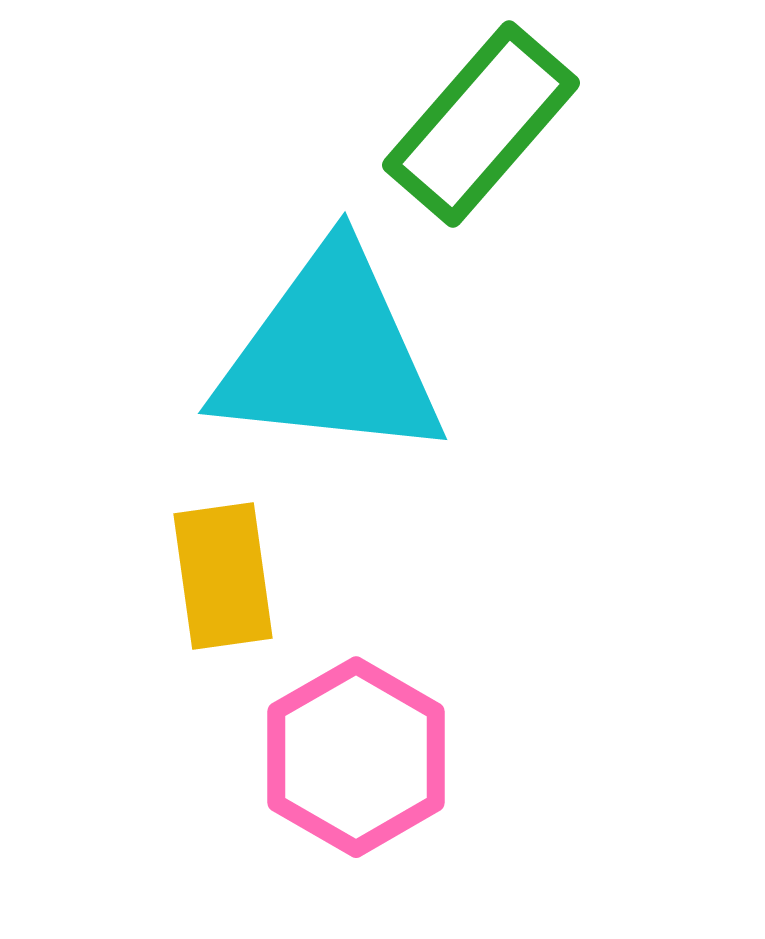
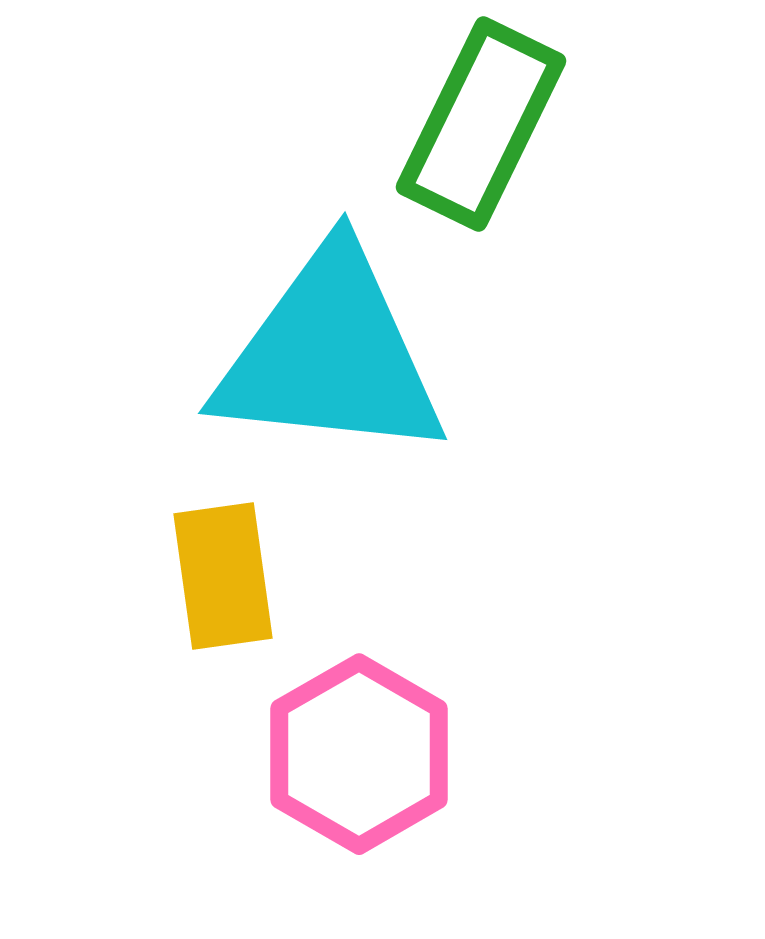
green rectangle: rotated 15 degrees counterclockwise
pink hexagon: moved 3 px right, 3 px up
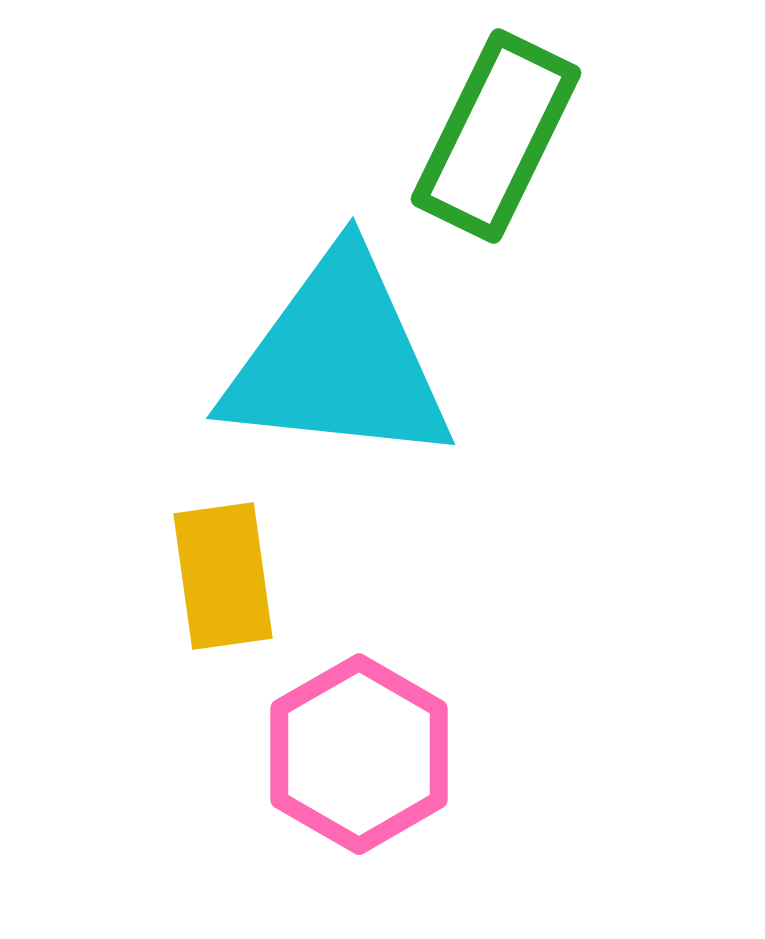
green rectangle: moved 15 px right, 12 px down
cyan triangle: moved 8 px right, 5 px down
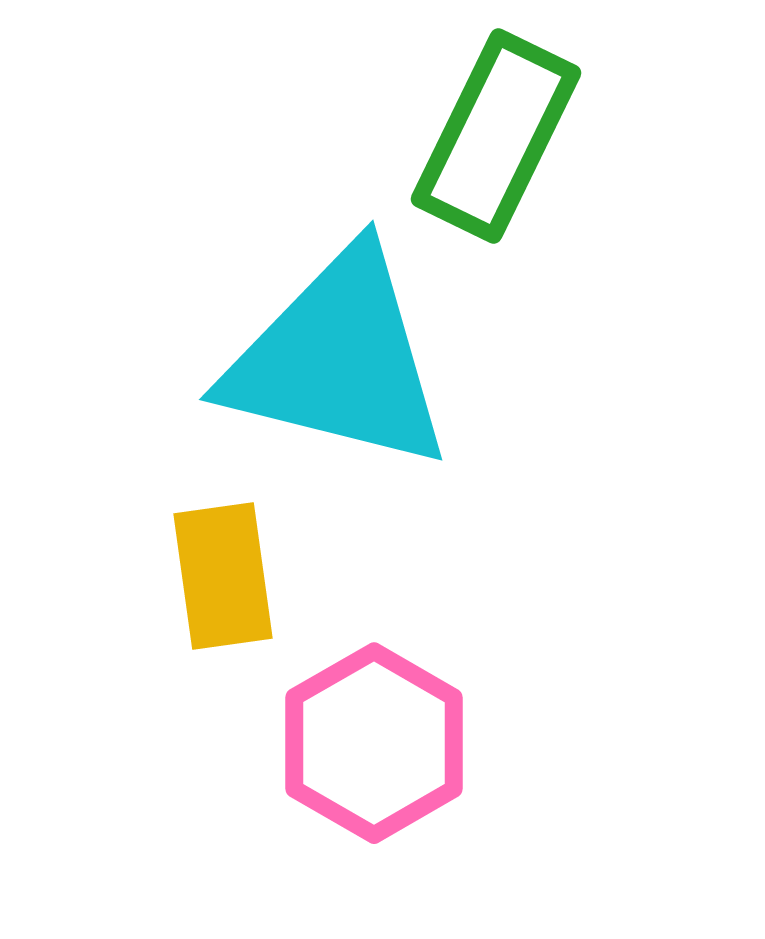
cyan triangle: rotated 8 degrees clockwise
pink hexagon: moved 15 px right, 11 px up
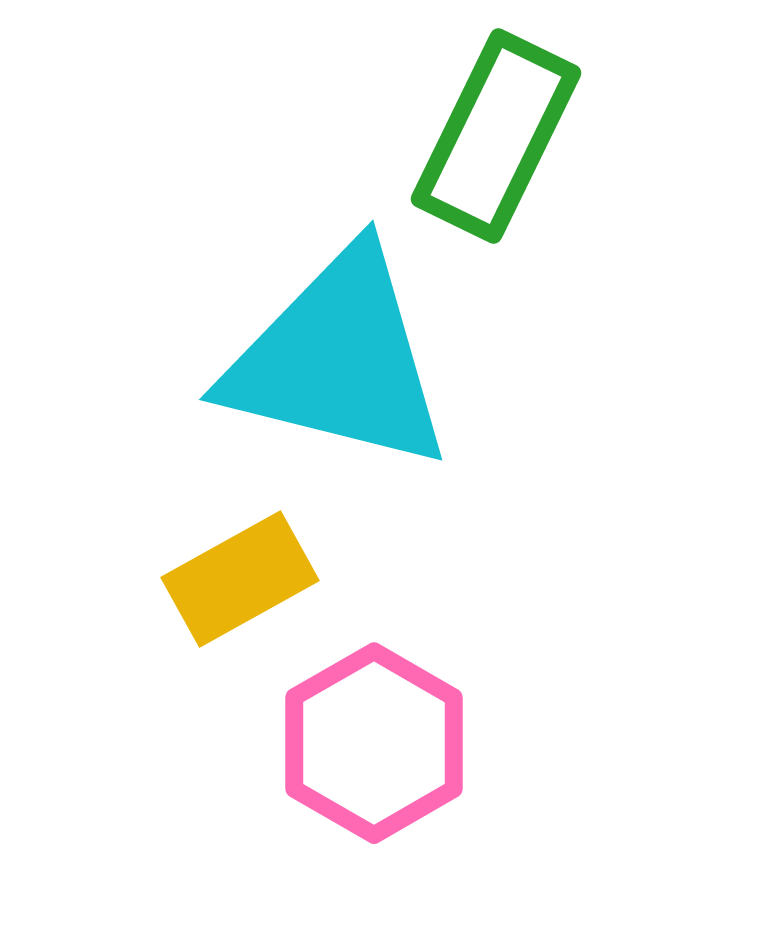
yellow rectangle: moved 17 px right, 3 px down; rotated 69 degrees clockwise
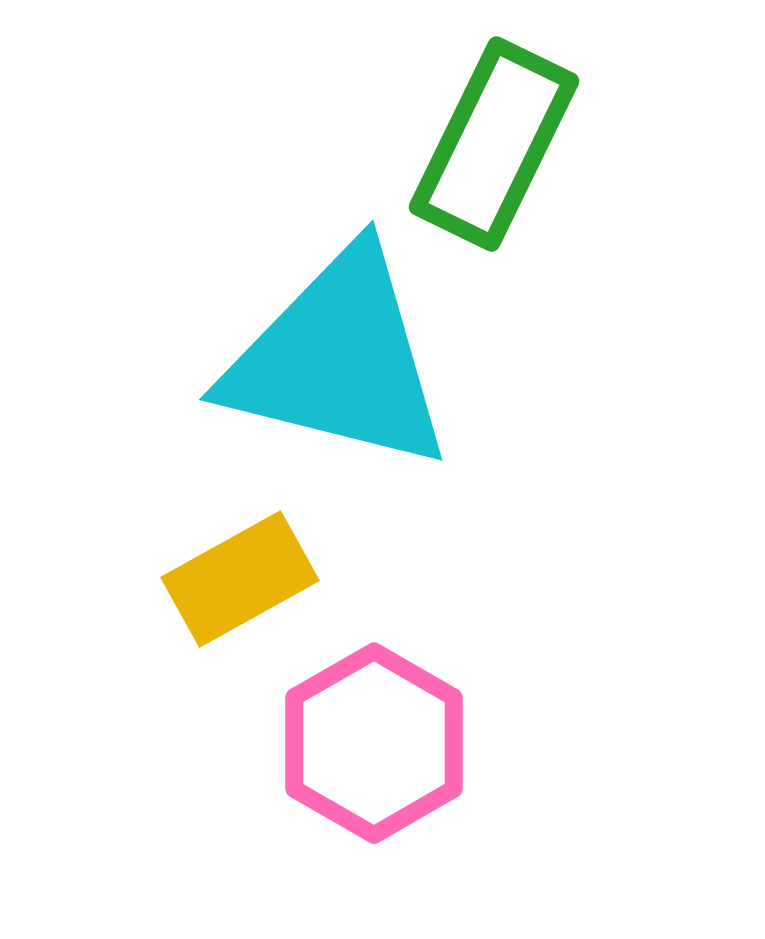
green rectangle: moved 2 px left, 8 px down
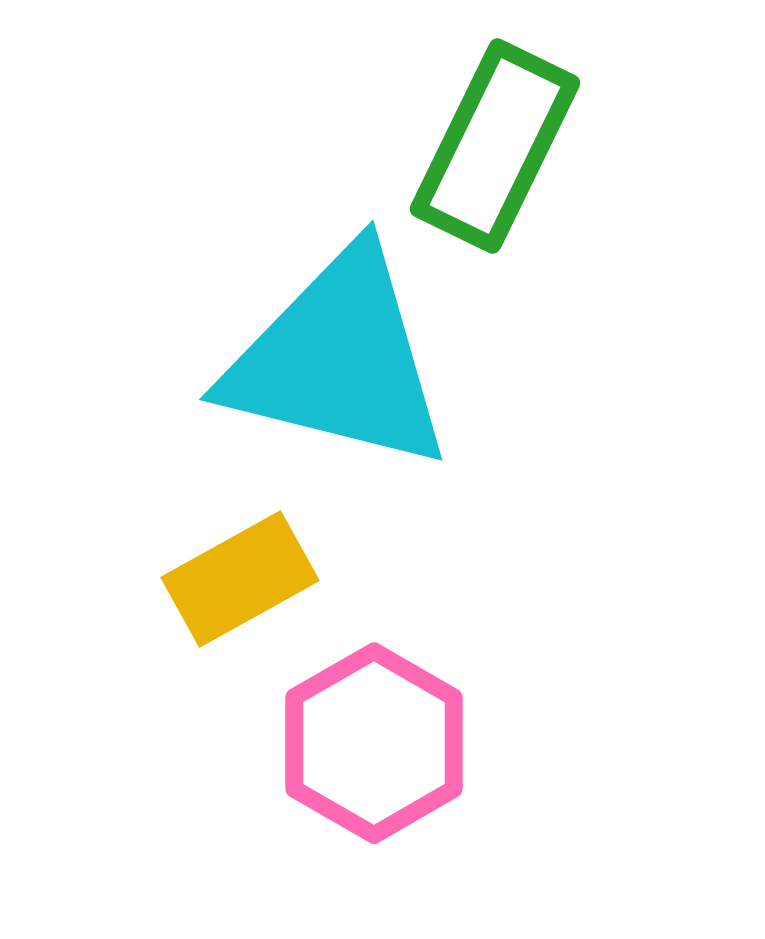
green rectangle: moved 1 px right, 2 px down
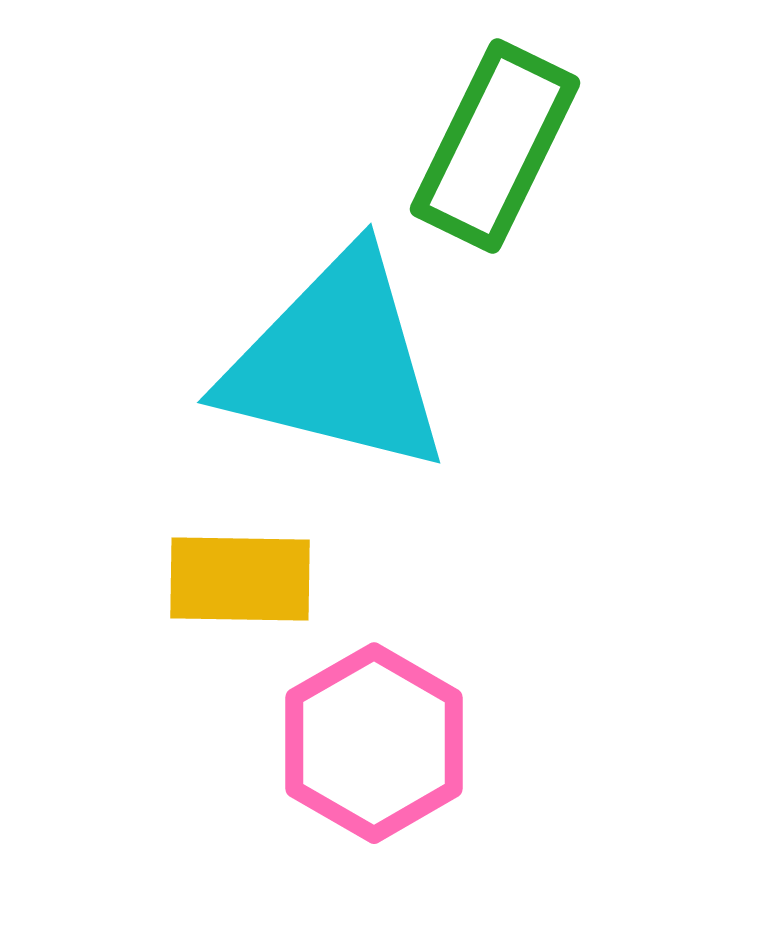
cyan triangle: moved 2 px left, 3 px down
yellow rectangle: rotated 30 degrees clockwise
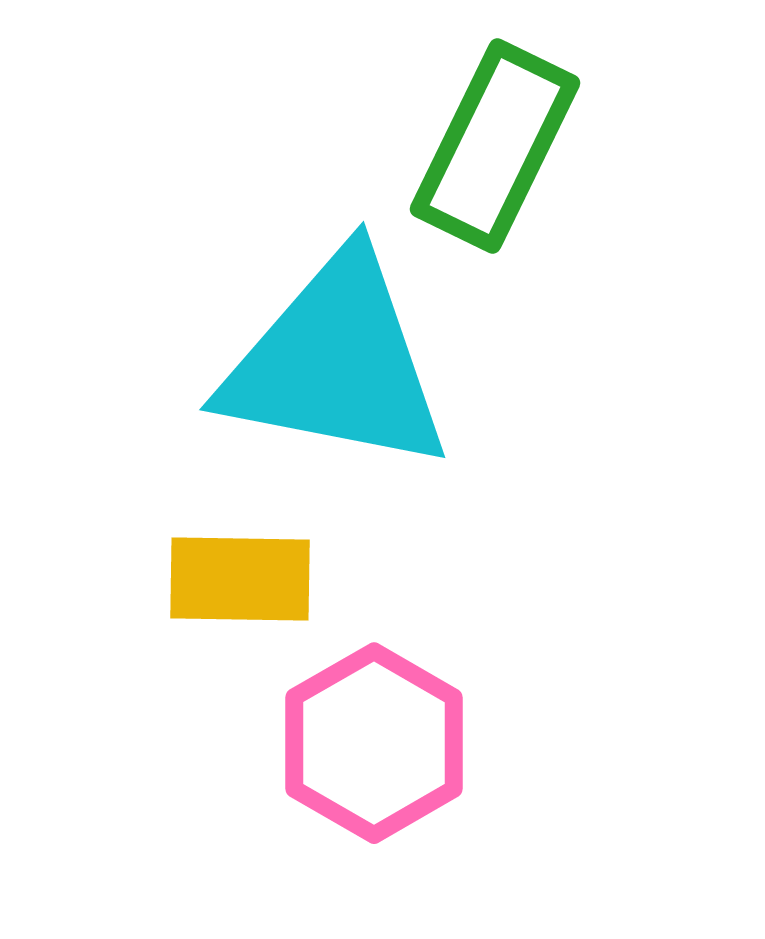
cyan triangle: rotated 3 degrees counterclockwise
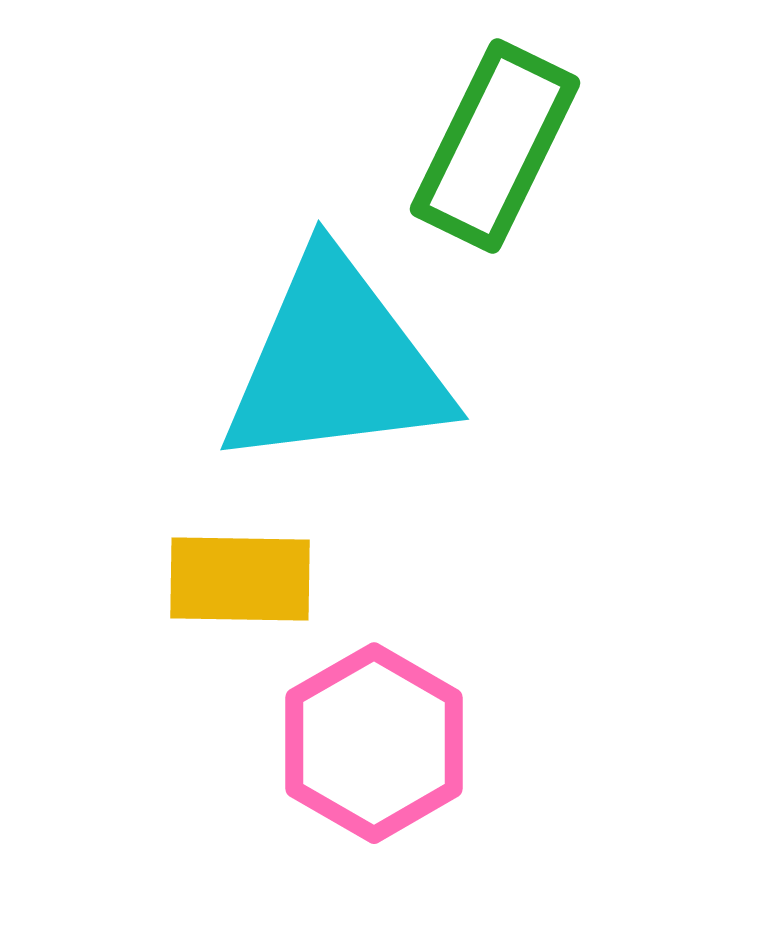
cyan triangle: rotated 18 degrees counterclockwise
